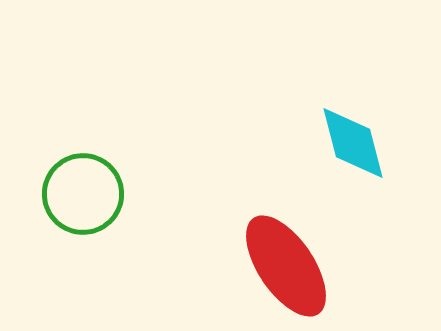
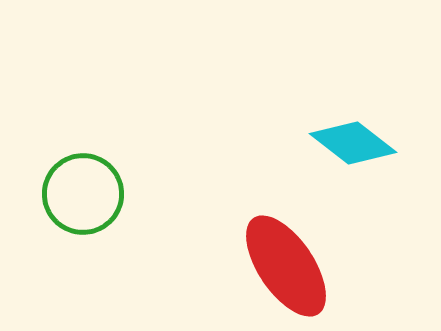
cyan diamond: rotated 38 degrees counterclockwise
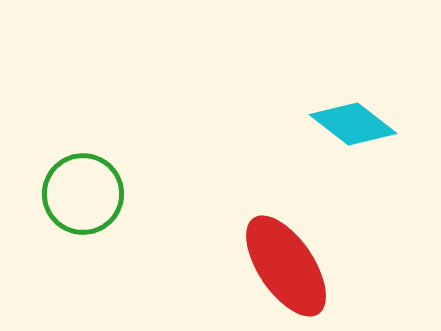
cyan diamond: moved 19 px up
